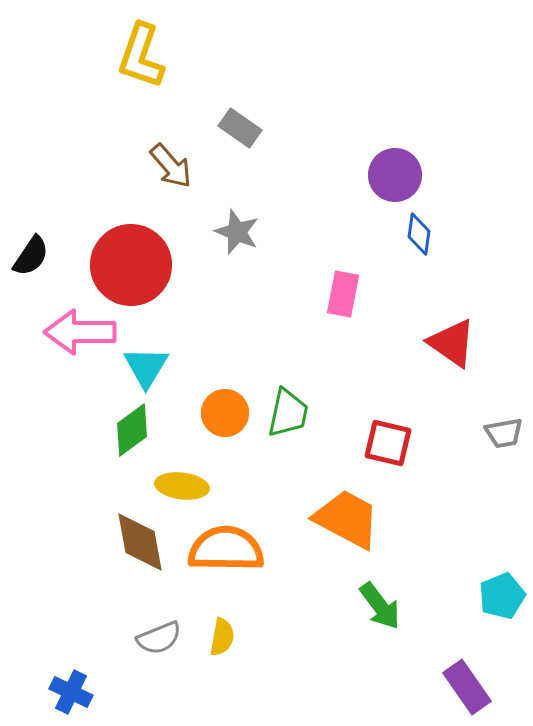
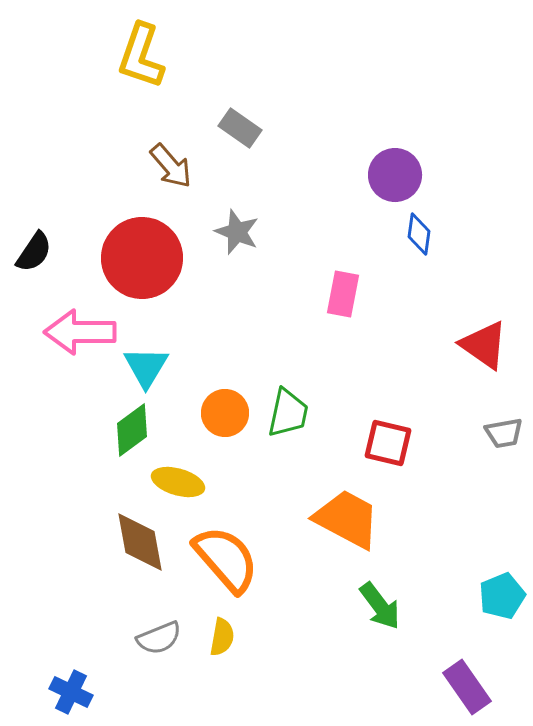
black semicircle: moved 3 px right, 4 px up
red circle: moved 11 px right, 7 px up
red triangle: moved 32 px right, 2 px down
yellow ellipse: moved 4 px left, 4 px up; rotated 9 degrees clockwise
orange semicircle: moved 10 px down; rotated 48 degrees clockwise
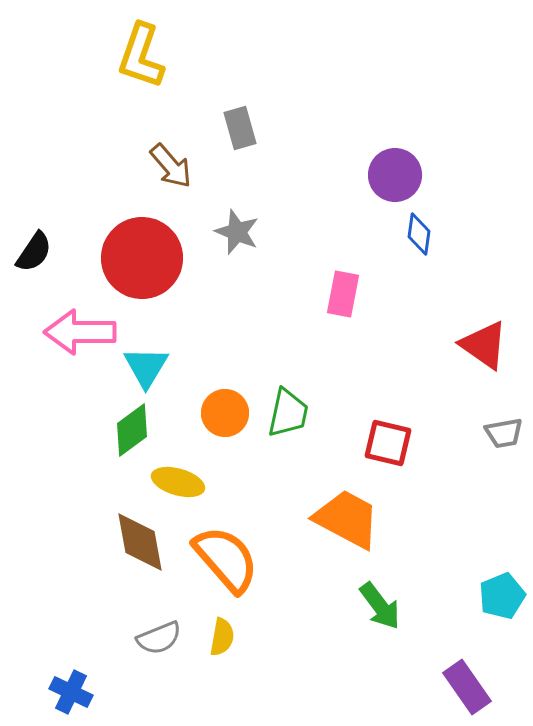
gray rectangle: rotated 39 degrees clockwise
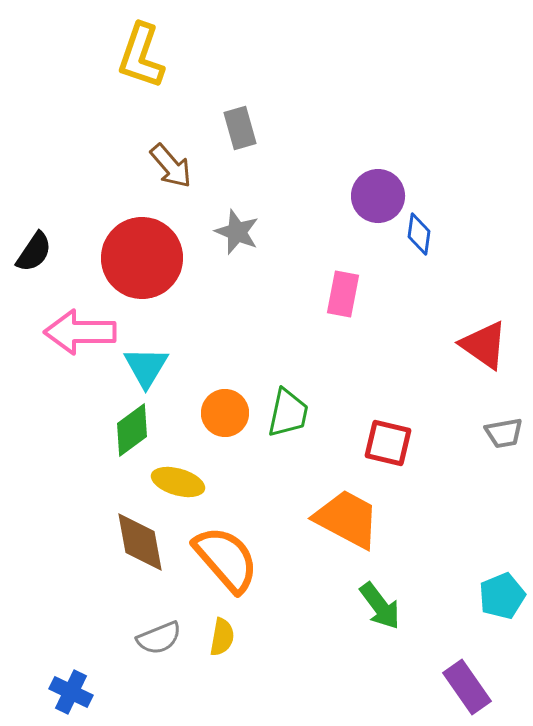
purple circle: moved 17 px left, 21 px down
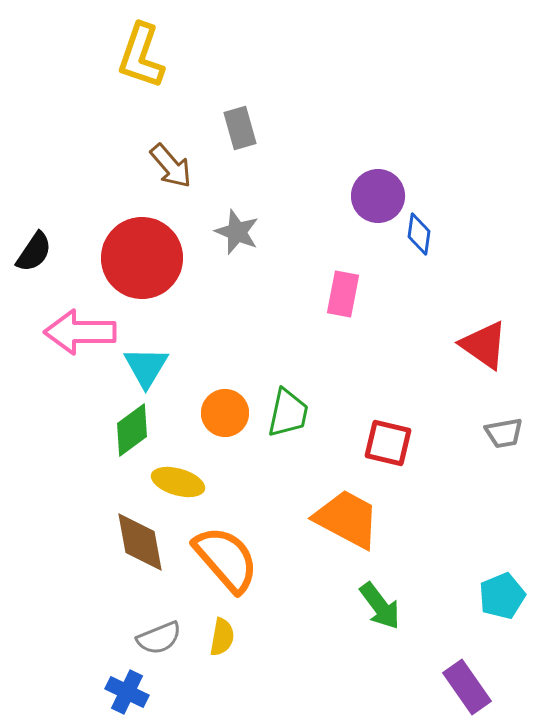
blue cross: moved 56 px right
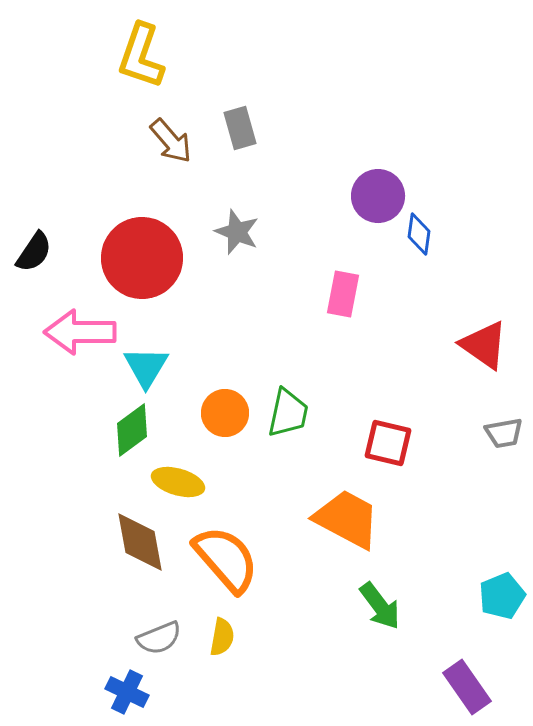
brown arrow: moved 25 px up
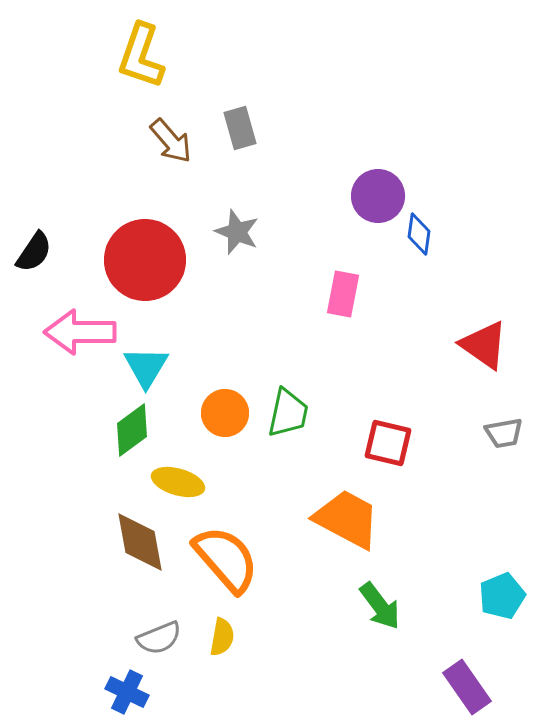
red circle: moved 3 px right, 2 px down
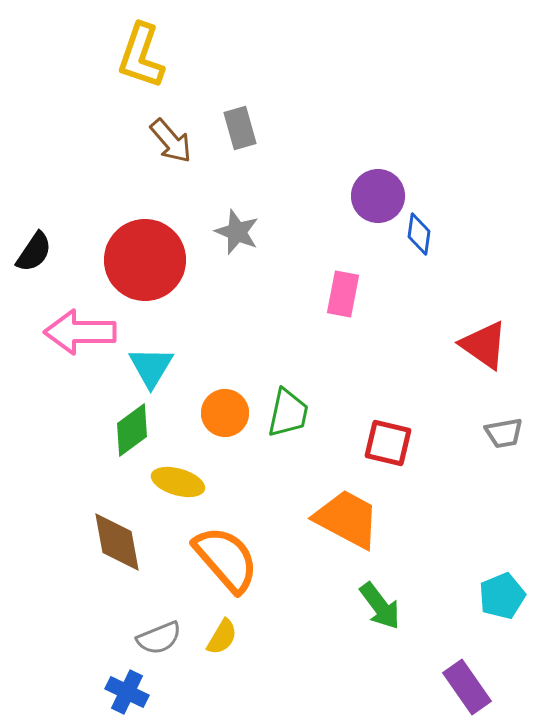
cyan triangle: moved 5 px right
brown diamond: moved 23 px left
yellow semicircle: rotated 21 degrees clockwise
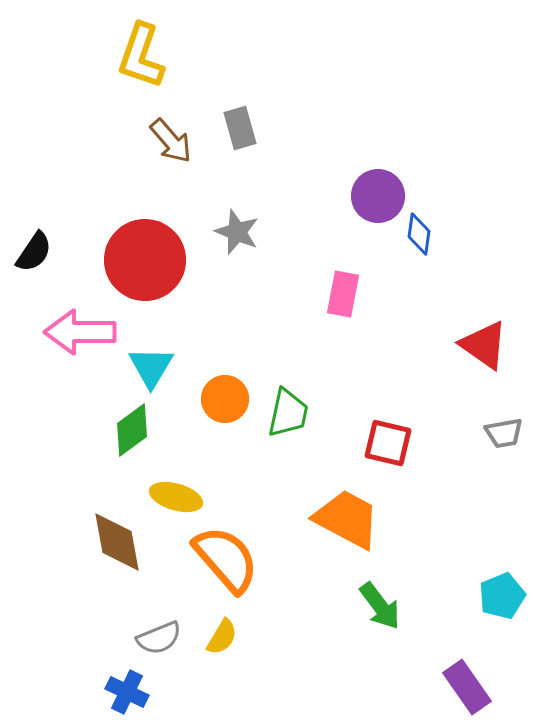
orange circle: moved 14 px up
yellow ellipse: moved 2 px left, 15 px down
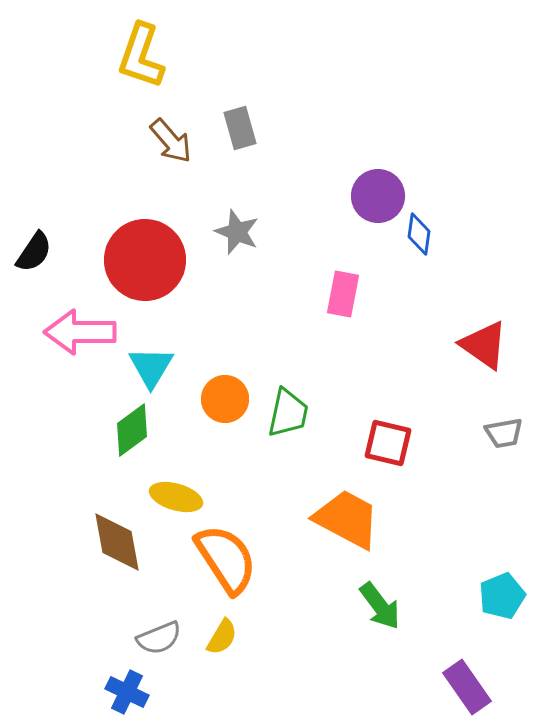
orange semicircle: rotated 8 degrees clockwise
